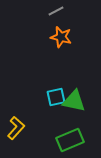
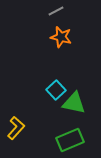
cyan square: moved 7 px up; rotated 30 degrees counterclockwise
green triangle: moved 2 px down
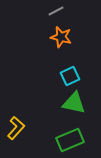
cyan square: moved 14 px right, 14 px up; rotated 18 degrees clockwise
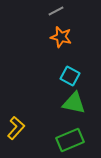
cyan square: rotated 36 degrees counterclockwise
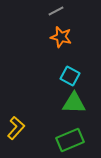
green triangle: rotated 10 degrees counterclockwise
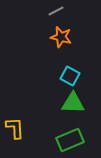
green triangle: moved 1 px left
yellow L-shape: moved 1 px left; rotated 45 degrees counterclockwise
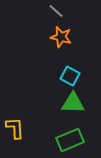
gray line: rotated 70 degrees clockwise
